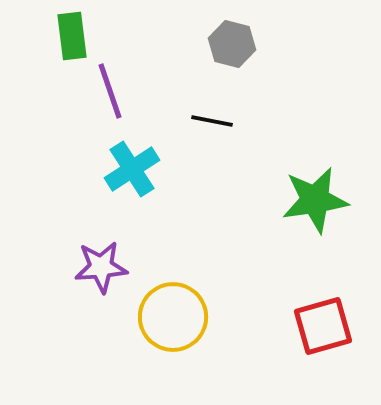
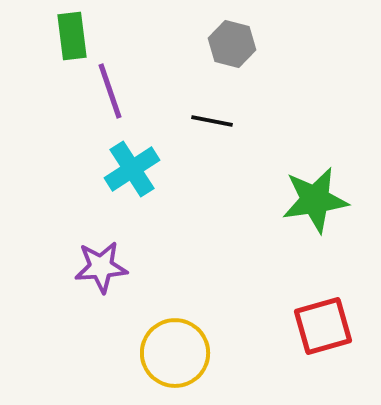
yellow circle: moved 2 px right, 36 px down
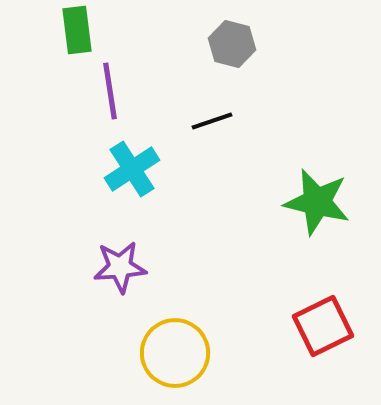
green rectangle: moved 5 px right, 6 px up
purple line: rotated 10 degrees clockwise
black line: rotated 30 degrees counterclockwise
green star: moved 2 px right, 2 px down; rotated 22 degrees clockwise
purple star: moved 19 px right
red square: rotated 10 degrees counterclockwise
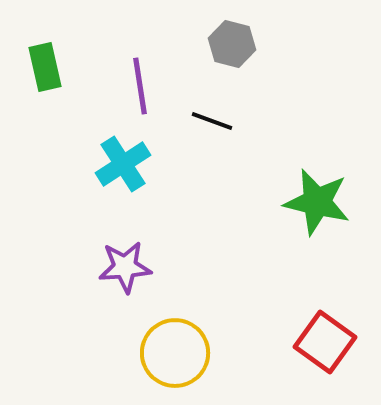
green rectangle: moved 32 px left, 37 px down; rotated 6 degrees counterclockwise
purple line: moved 30 px right, 5 px up
black line: rotated 39 degrees clockwise
cyan cross: moved 9 px left, 5 px up
purple star: moved 5 px right
red square: moved 2 px right, 16 px down; rotated 28 degrees counterclockwise
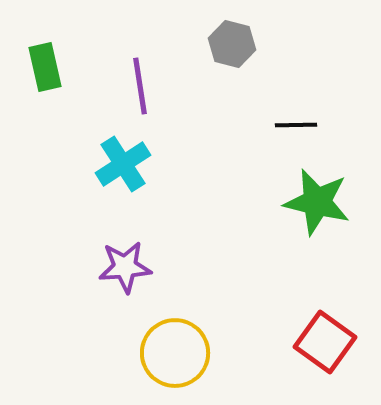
black line: moved 84 px right, 4 px down; rotated 21 degrees counterclockwise
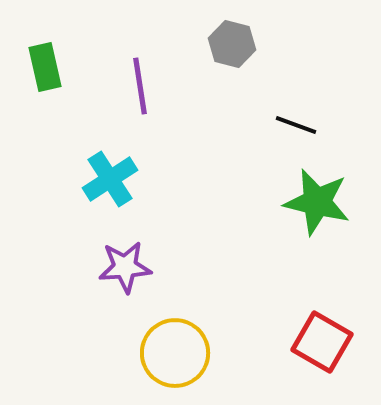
black line: rotated 21 degrees clockwise
cyan cross: moved 13 px left, 15 px down
red square: moved 3 px left; rotated 6 degrees counterclockwise
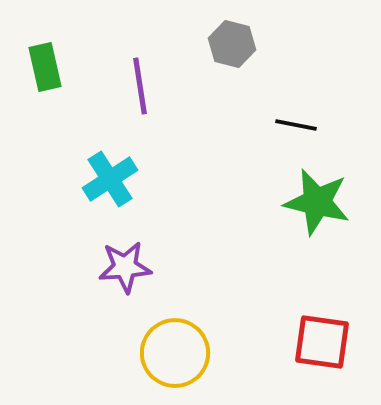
black line: rotated 9 degrees counterclockwise
red square: rotated 22 degrees counterclockwise
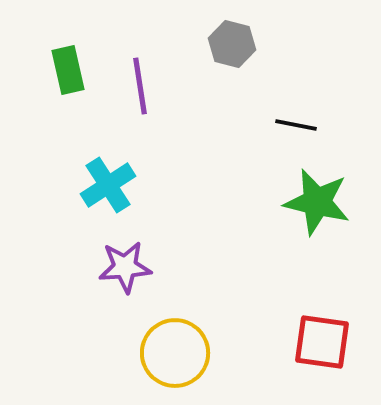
green rectangle: moved 23 px right, 3 px down
cyan cross: moved 2 px left, 6 px down
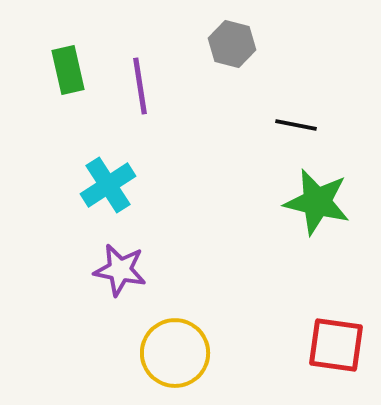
purple star: moved 5 px left, 3 px down; rotated 16 degrees clockwise
red square: moved 14 px right, 3 px down
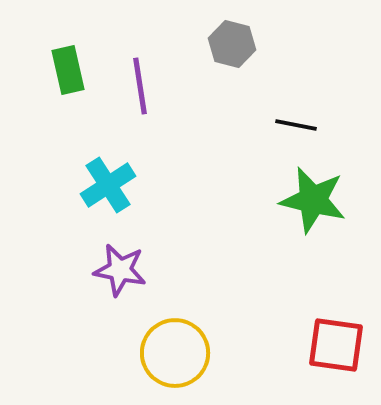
green star: moved 4 px left, 2 px up
